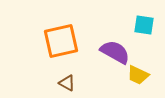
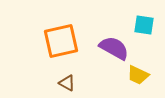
purple semicircle: moved 1 px left, 4 px up
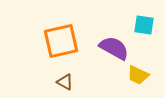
brown triangle: moved 2 px left, 1 px up
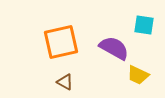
orange square: moved 1 px down
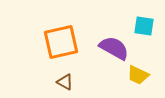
cyan square: moved 1 px down
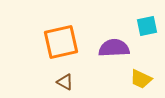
cyan square: moved 3 px right; rotated 20 degrees counterclockwise
purple semicircle: rotated 32 degrees counterclockwise
yellow trapezoid: moved 3 px right, 4 px down
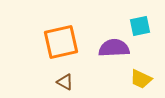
cyan square: moved 7 px left
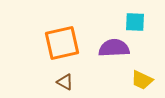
cyan square: moved 5 px left, 4 px up; rotated 15 degrees clockwise
orange square: moved 1 px right, 1 px down
yellow trapezoid: moved 1 px right, 1 px down
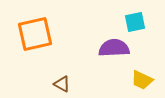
cyan square: rotated 15 degrees counterclockwise
orange square: moved 27 px left, 9 px up
brown triangle: moved 3 px left, 2 px down
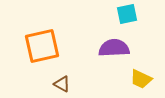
cyan square: moved 8 px left, 8 px up
orange square: moved 7 px right, 12 px down
yellow trapezoid: moved 1 px left, 1 px up
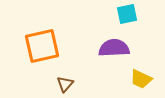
brown triangle: moved 3 px right; rotated 42 degrees clockwise
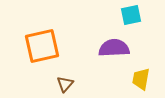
cyan square: moved 4 px right, 1 px down
yellow trapezoid: rotated 75 degrees clockwise
